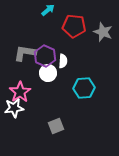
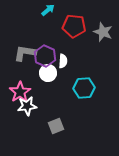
white star: moved 13 px right, 2 px up
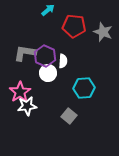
gray square: moved 13 px right, 10 px up; rotated 28 degrees counterclockwise
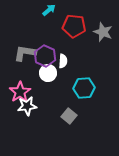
cyan arrow: moved 1 px right
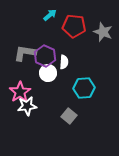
cyan arrow: moved 1 px right, 5 px down
white semicircle: moved 1 px right, 1 px down
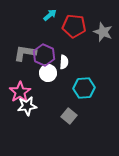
purple hexagon: moved 1 px left, 1 px up
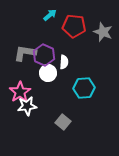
gray square: moved 6 px left, 6 px down
